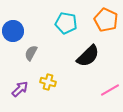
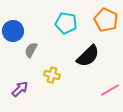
gray semicircle: moved 3 px up
yellow cross: moved 4 px right, 7 px up
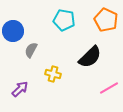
cyan pentagon: moved 2 px left, 3 px up
black semicircle: moved 2 px right, 1 px down
yellow cross: moved 1 px right, 1 px up
pink line: moved 1 px left, 2 px up
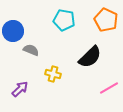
gray semicircle: rotated 84 degrees clockwise
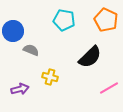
yellow cross: moved 3 px left, 3 px down
purple arrow: rotated 30 degrees clockwise
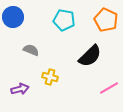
blue circle: moved 14 px up
black semicircle: moved 1 px up
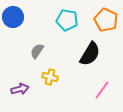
cyan pentagon: moved 3 px right
gray semicircle: moved 6 px right, 1 px down; rotated 77 degrees counterclockwise
black semicircle: moved 2 px up; rotated 15 degrees counterclockwise
pink line: moved 7 px left, 2 px down; rotated 24 degrees counterclockwise
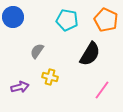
purple arrow: moved 2 px up
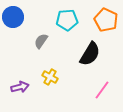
cyan pentagon: rotated 15 degrees counterclockwise
gray semicircle: moved 4 px right, 10 px up
yellow cross: rotated 14 degrees clockwise
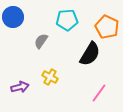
orange pentagon: moved 1 px right, 7 px down
pink line: moved 3 px left, 3 px down
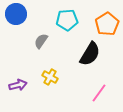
blue circle: moved 3 px right, 3 px up
orange pentagon: moved 3 px up; rotated 15 degrees clockwise
purple arrow: moved 2 px left, 2 px up
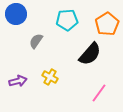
gray semicircle: moved 5 px left
black semicircle: rotated 10 degrees clockwise
purple arrow: moved 4 px up
